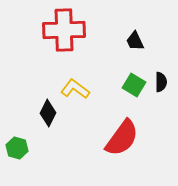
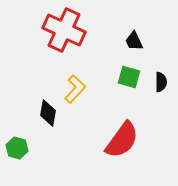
red cross: rotated 27 degrees clockwise
black trapezoid: moved 1 px left
green square: moved 5 px left, 8 px up; rotated 15 degrees counterclockwise
yellow L-shape: rotated 96 degrees clockwise
black diamond: rotated 16 degrees counterclockwise
red semicircle: moved 2 px down
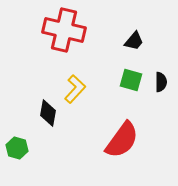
red cross: rotated 12 degrees counterclockwise
black trapezoid: rotated 115 degrees counterclockwise
green square: moved 2 px right, 3 px down
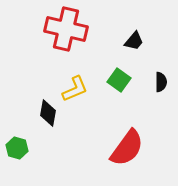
red cross: moved 2 px right, 1 px up
green square: moved 12 px left; rotated 20 degrees clockwise
yellow L-shape: rotated 24 degrees clockwise
red semicircle: moved 5 px right, 8 px down
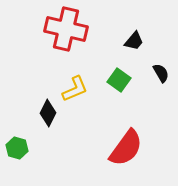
black semicircle: moved 9 px up; rotated 30 degrees counterclockwise
black diamond: rotated 16 degrees clockwise
red semicircle: moved 1 px left
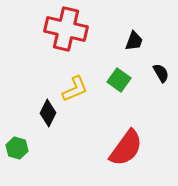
black trapezoid: rotated 20 degrees counterclockwise
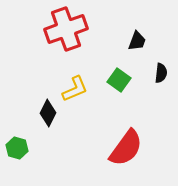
red cross: rotated 33 degrees counterclockwise
black trapezoid: moved 3 px right
black semicircle: rotated 36 degrees clockwise
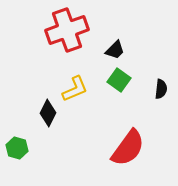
red cross: moved 1 px right, 1 px down
black trapezoid: moved 22 px left, 9 px down; rotated 25 degrees clockwise
black semicircle: moved 16 px down
red semicircle: moved 2 px right
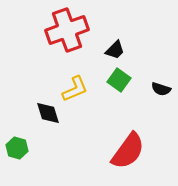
black semicircle: rotated 102 degrees clockwise
black diamond: rotated 44 degrees counterclockwise
red semicircle: moved 3 px down
